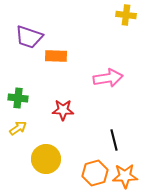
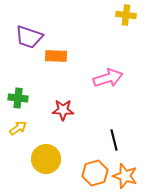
pink arrow: rotated 8 degrees counterclockwise
orange star: rotated 20 degrees clockwise
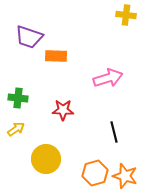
yellow arrow: moved 2 px left, 1 px down
black line: moved 8 px up
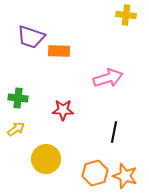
purple trapezoid: moved 2 px right
orange rectangle: moved 3 px right, 5 px up
black line: rotated 25 degrees clockwise
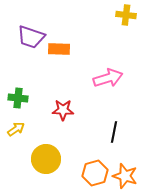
orange rectangle: moved 2 px up
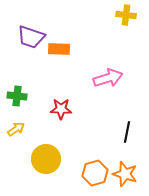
green cross: moved 1 px left, 2 px up
red star: moved 2 px left, 1 px up
black line: moved 13 px right
orange star: moved 2 px up
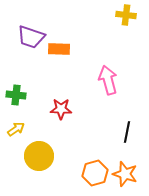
pink arrow: moved 2 px down; rotated 88 degrees counterclockwise
green cross: moved 1 px left, 1 px up
yellow circle: moved 7 px left, 3 px up
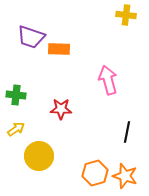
orange star: moved 2 px down
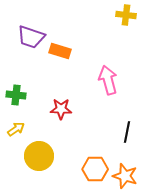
orange rectangle: moved 1 px right, 2 px down; rotated 15 degrees clockwise
orange hexagon: moved 4 px up; rotated 15 degrees clockwise
